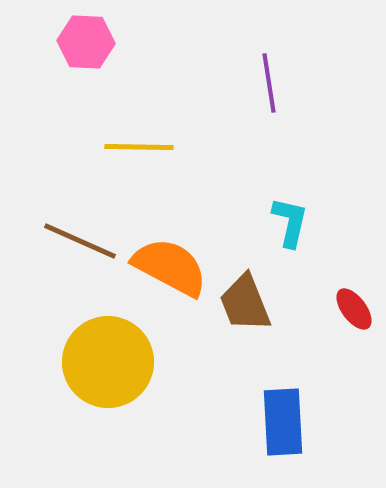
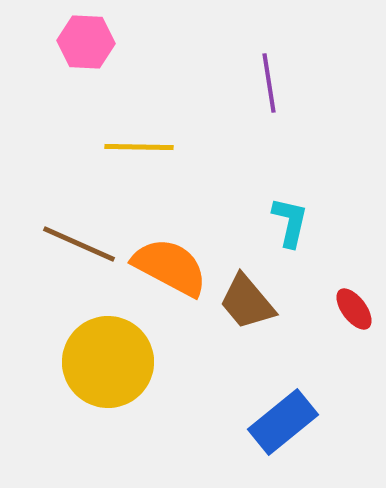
brown line: moved 1 px left, 3 px down
brown trapezoid: moved 2 px right, 1 px up; rotated 18 degrees counterclockwise
blue rectangle: rotated 54 degrees clockwise
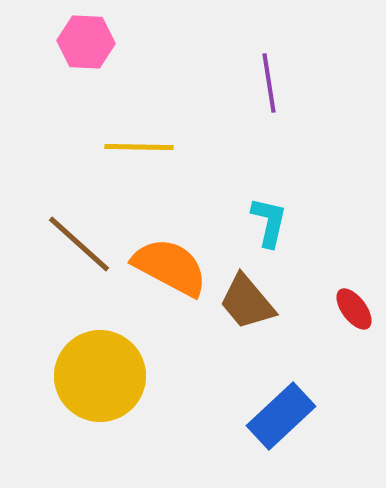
cyan L-shape: moved 21 px left
brown line: rotated 18 degrees clockwise
yellow circle: moved 8 px left, 14 px down
blue rectangle: moved 2 px left, 6 px up; rotated 4 degrees counterclockwise
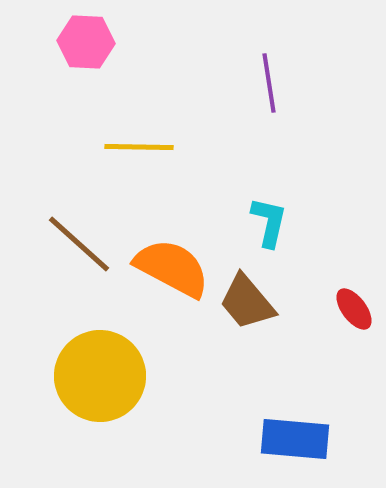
orange semicircle: moved 2 px right, 1 px down
blue rectangle: moved 14 px right, 23 px down; rotated 48 degrees clockwise
